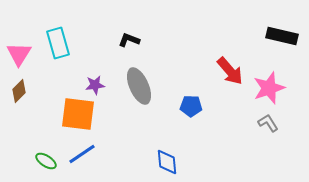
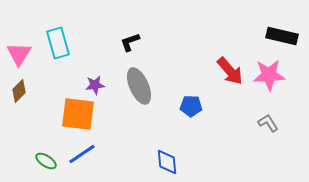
black L-shape: moved 1 px right, 2 px down; rotated 40 degrees counterclockwise
pink star: moved 13 px up; rotated 16 degrees clockwise
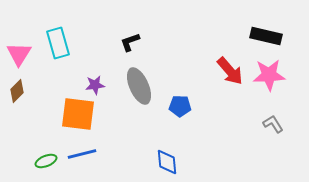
black rectangle: moved 16 px left
brown diamond: moved 2 px left
blue pentagon: moved 11 px left
gray L-shape: moved 5 px right, 1 px down
blue line: rotated 20 degrees clockwise
green ellipse: rotated 55 degrees counterclockwise
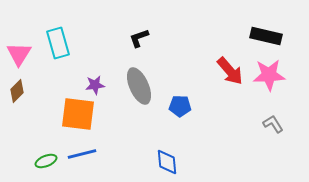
black L-shape: moved 9 px right, 4 px up
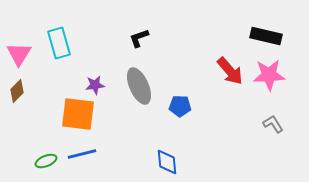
cyan rectangle: moved 1 px right
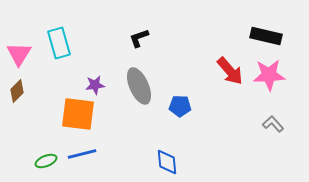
gray L-shape: rotated 10 degrees counterclockwise
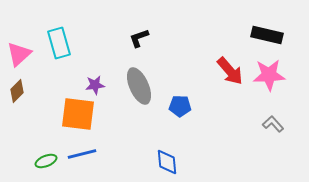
black rectangle: moved 1 px right, 1 px up
pink triangle: rotated 16 degrees clockwise
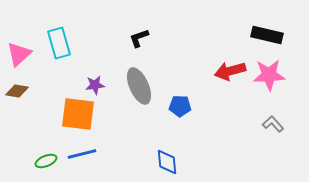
red arrow: rotated 116 degrees clockwise
brown diamond: rotated 55 degrees clockwise
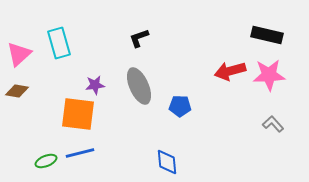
blue line: moved 2 px left, 1 px up
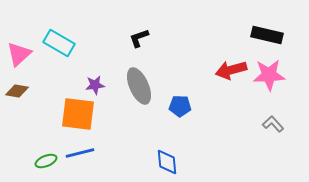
cyan rectangle: rotated 44 degrees counterclockwise
red arrow: moved 1 px right, 1 px up
